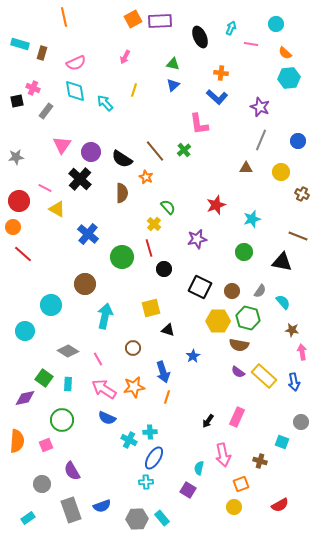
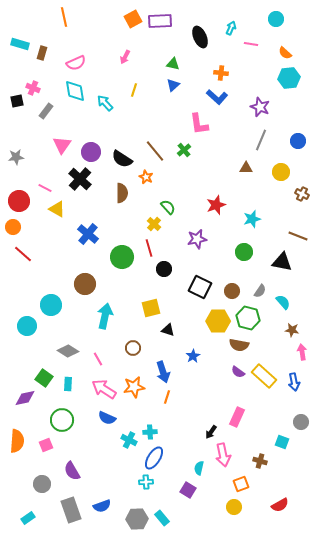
cyan circle at (276, 24): moved 5 px up
cyan circle at (25, 331): moved 2 px right, 5 px up
black arrow at (208, 421): moved 3 px right, 11 px down
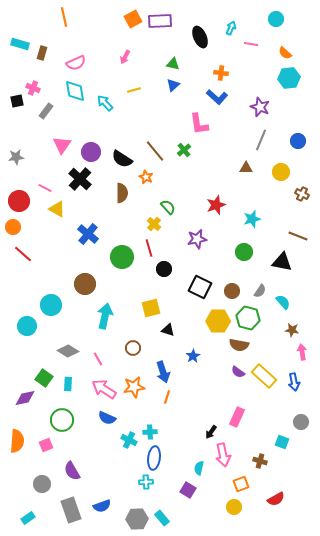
yellow line at (134, 90): rotated 56 degrees clockwise
blue ellipse at (154, 458): rotated 25 degrees counterclockwise
red semicircle at (280, 505): moved 4 px left, 6 px up
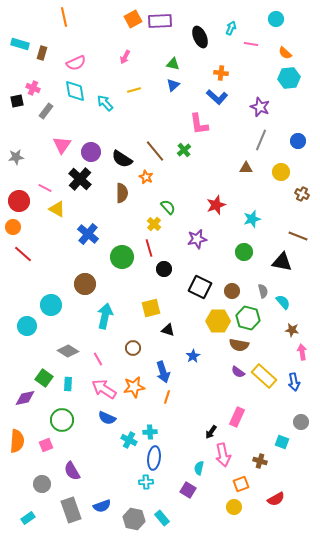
gray semicircle at (260, 291): moved 3 px right; rotated 48 degrees counterclockwise
gray hexagon at (137, 519): moved 3 px left; rotated 15 degrees clockwise
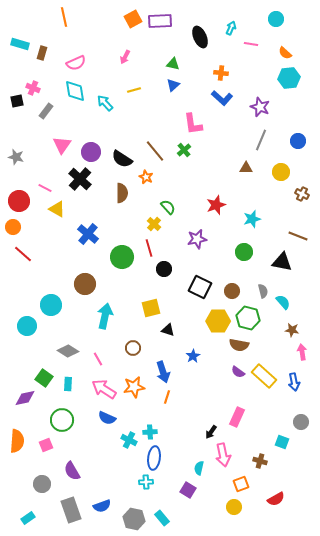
blue L-shape at (217, 97): moved 5 px right, 1 px down
pink L-shape at (199, 124): moved 6 px left
gray star at (16, 157): rotated 21 degrees clockwise
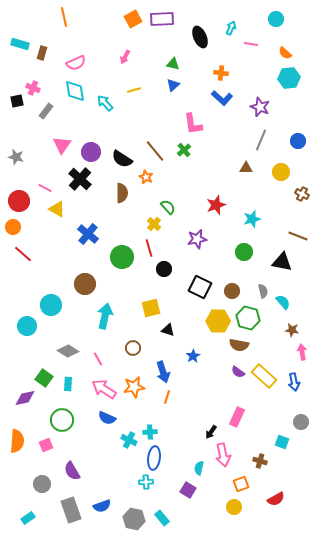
purple rectangle at (160, 21): moved 2 px right, 2 px up
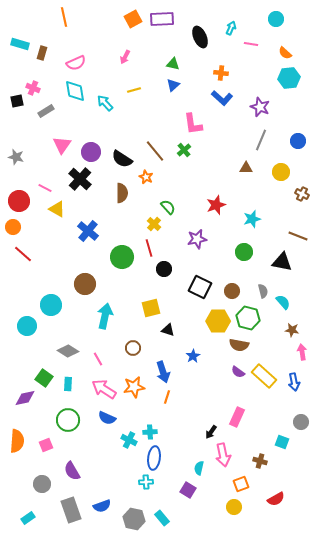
gray rectangle at (46, 111): rotated 21 degrees clockwise
blue cross at (88, 234): moved 3 px up
green circle at (62, 420): moved 6 px right
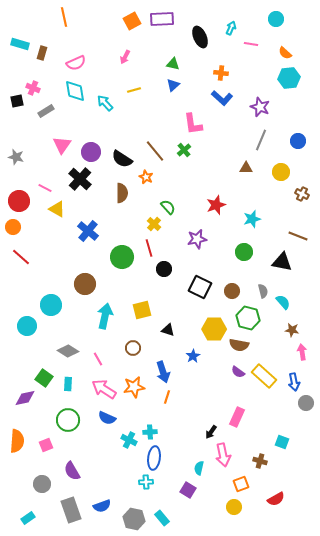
orange square at (133, 19): moved 1 px left, 2 px down
red line at (23, 254): moved 2 px left, 3 px down
yellow square at (151, 308): moved 9 px left, 2 px down
yellow hexagon at (218, 321): moved 4 px left, 8 px down
gray circle at (301, 422): moved 5 px right, 19 px up
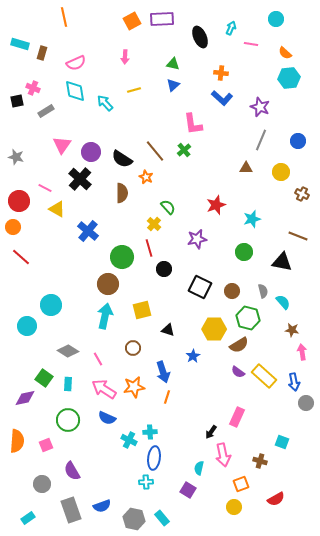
pink arrow at (125, 57): rotated 24 degrees counterclockwise
brown circle at (85, 284): moved 23 px right
brown semicircle at (239, 345): rotated 42 degrees counterclockwise
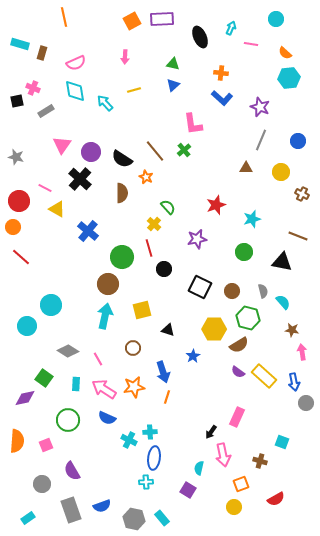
cyan rectangle at (68, 384): moved 8 px right
